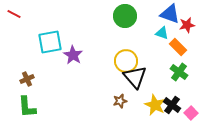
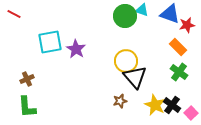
cyan triangle: moved 20 px left, 23 px up
purple star: moved 3 px right, 6 px up
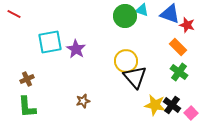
red star: rotated 28 degrees clockwise
brown star: moved 37 px left
yellow star: rotated 15 degrees counterclockwise
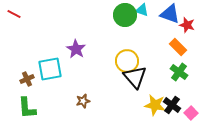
green circle: moved 1 px up
cyan square: moved 27 px down
yellow circle: moved 1 px right
green L-shape: moved 1 px down
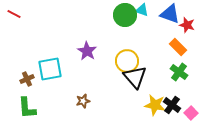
purple star: moved 11 px right, 2 px down
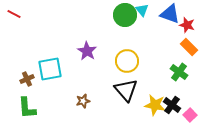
cyan triangle: rotated 32 degrees clockwise
orange rectangle: moved 11 px right
black triangle: moved 9 px left, 13 px down
pink square: moved 1 px left, 2 px down
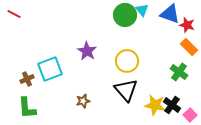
cyan square: rotated 10 degrees counterclockwise
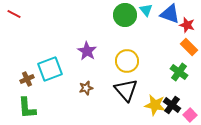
cyan triangle: moved 4 px right
brown star: moved 3 px right, 13 px up
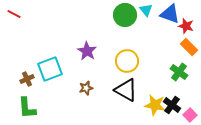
red star: moved 1 px left, 1 px down
black triangle: rotated 20 degrees counterclockwise
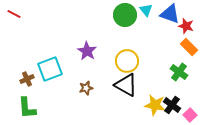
black triangle: moved 5 px up
